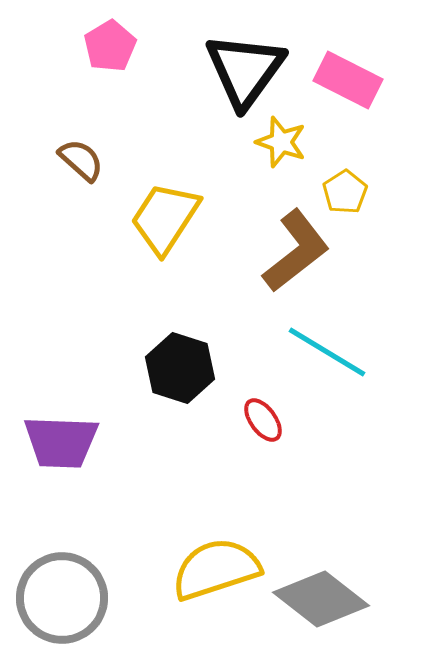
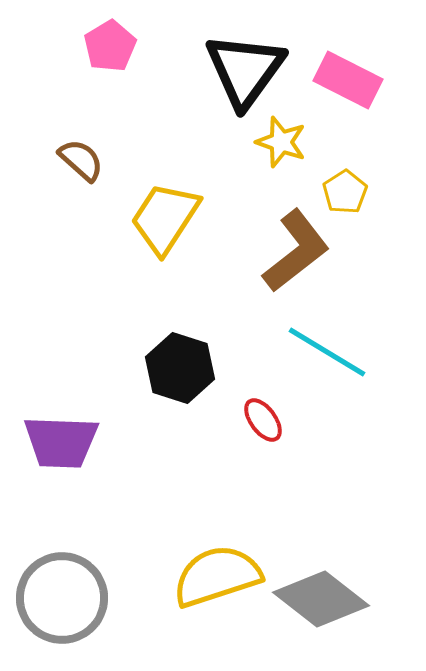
yellow semicircle: moved 1 px right, 7 px down
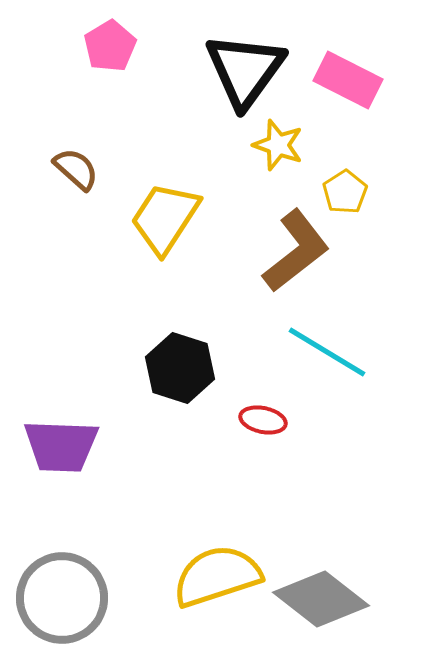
yellow star: moved 3 px left, 3 px down
brown semicircle: moved 5 px left, 9 px down
red ellipse: rotated 42 degrees counterclockwise
purple trapezoid: moved 4 px down
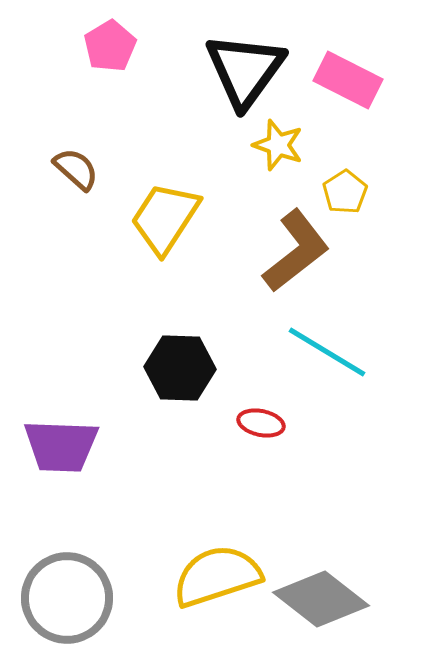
black hexagon: rotated 16 degrees counterclockwise
red ellipse: moved 2 px left, 3 px down
gray circle: moved 5 px right
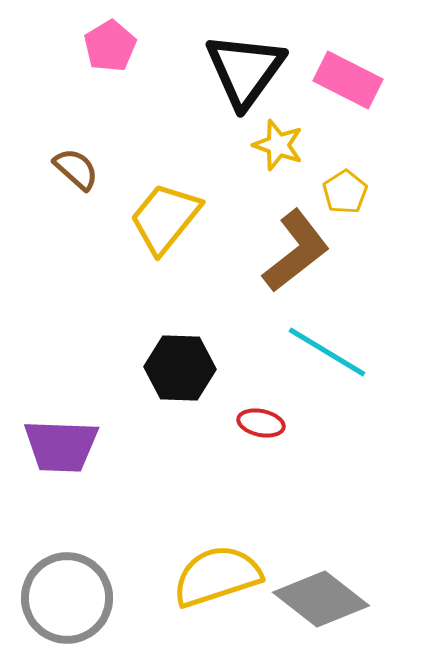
yellow trapezoid: rotated 6 degrees clockwise
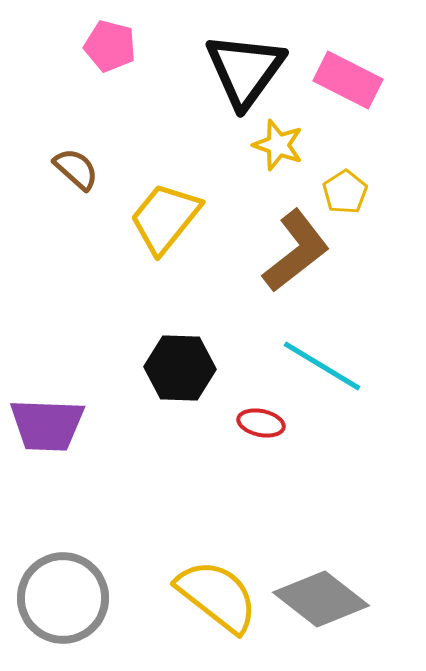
pink pentagon: rotated 27 degrees counterclockwise
cyan line: moved 5 px left, 14 px down
purple trapezoid: moved 14 px left, 21 px up
yellow semicircle: moved 20 px down; rotated 56 degrees clockwise
gray circle: moved 4 px left
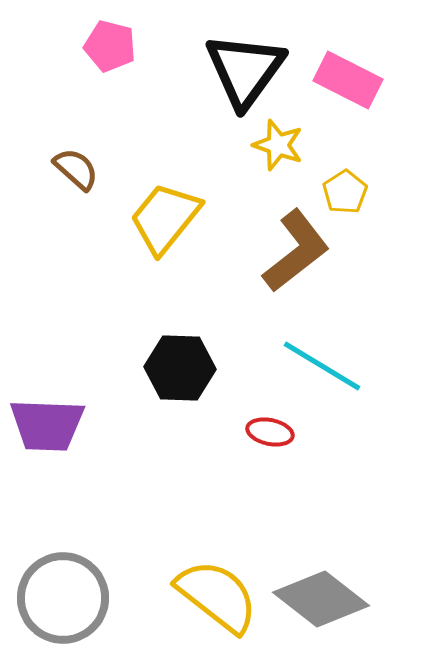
red ellipse: moved 9 px right, 9 px down
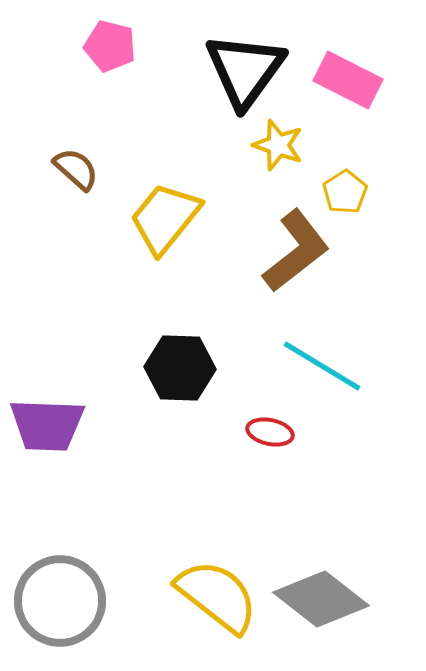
gray circle: moved 3 px left, 3 px down
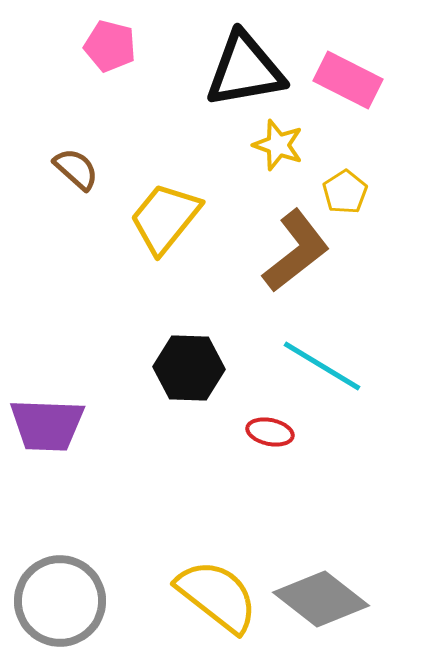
black triangle: rotated 44 degrees clockwise
black hexagon: moved 9 px right
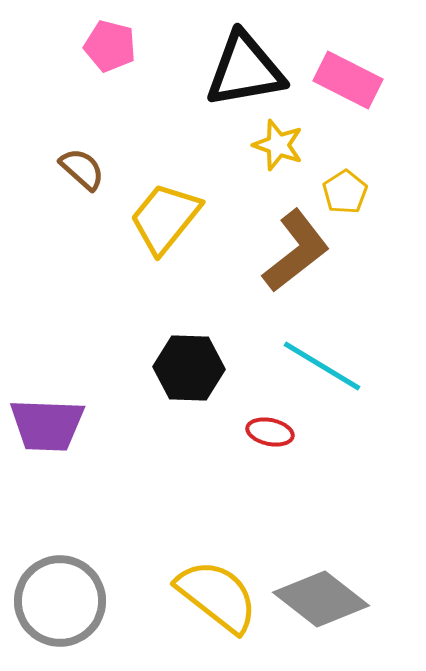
brown semicircle: moved 6 px right
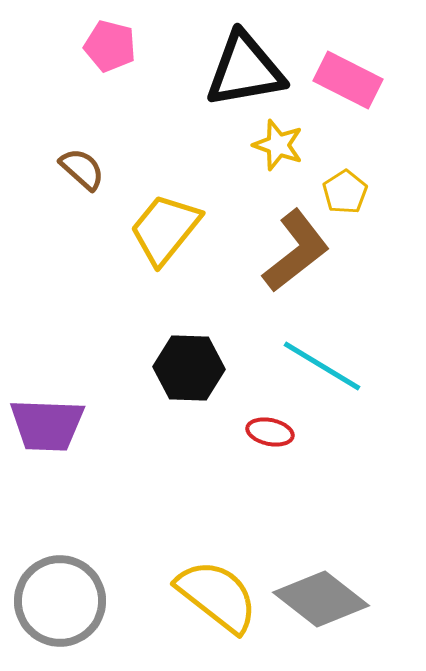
yellow trapezoid: moved 11 px down
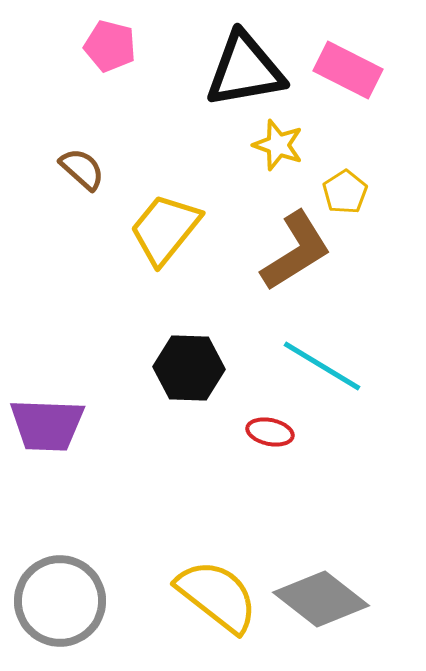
pink rectangle: moved 10 px up
brown L-shape: rotated 6 degrees clockwise
